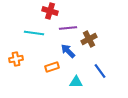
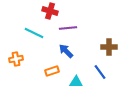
cyan line: rotated 18 degrees clockwise
brown cross: moved 20 px right, 8 px down; rotated 28 degrees clockwise
blue arrow: moved 2 px left
orange rectangle: moved 4 px down
blue line: moved 1 px down
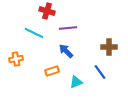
red cross: moved 3 px left
cyan triangle: rotated 24 degrees counterclockwise
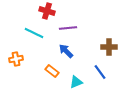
orange rectangle: rotated 56 degrees clockwise
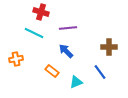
red cross: moved 6 px left, 1 px down
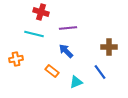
cyan line: moved 1 px down; rotated 12 degrees counterclockwise
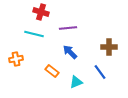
blue arrow: moved 4 px right, 1 px down
